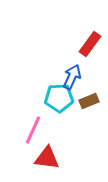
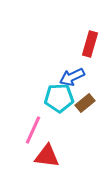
red rectangle: rotated 20 degrees counterclockwise
blue arrow: rotated 140 degrees counterclockwise
brown rectangle: moved 4 px left, 2 px down; rotated 18 degrees counterclockwise
red triangle: moved 2 px up
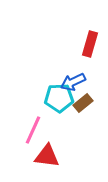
blue arrow: moved 1 px right, 5 px down
brown rectangle: moved 2 px left
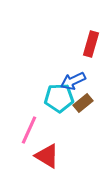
red rectangle: moved 1 px right
blue arrow: moved 1 px up
pink line: moved 4 px left
red triangle: rotated 24 degrees clockwise
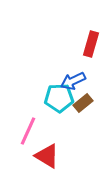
pink line: moved 1 px left, 1 px down
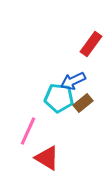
red rectangle: rotated 20 degrees clockwise
cyan pentagon: rotated 8 degrees clockwise
red triangle: moved 2 px down
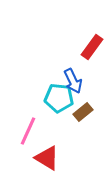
red rectangle: moved 1 px right, 3 px down
blue arrow: rotated 90 degrees counterclockwise
brown rectangle: moved 9 px down
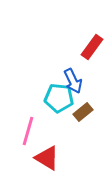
pink line: rotated 8 degrees counterclockwise
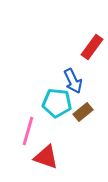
cyan pentagon: moved 2 px left, 5 px down
red triangle: moved 1 px left, 1 px up; rotated 12 degrees counterclockwise
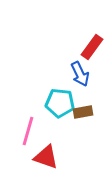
blue arrow: moved 7 px right, 7 px up
cyan pentagon: moved 3 px right
brown rectangle: rotated 30 degrees clockwise
